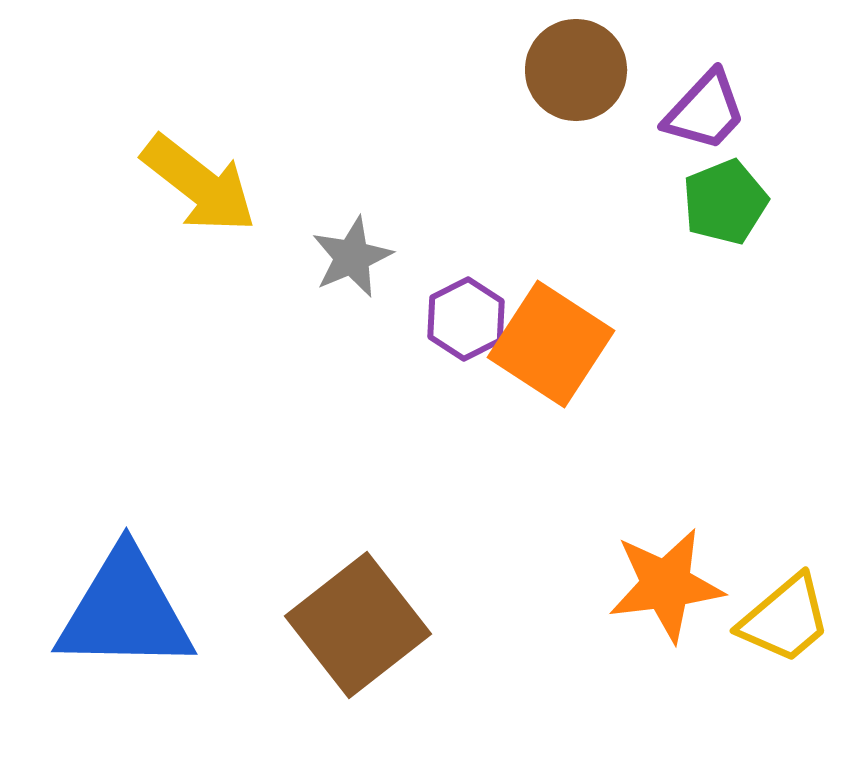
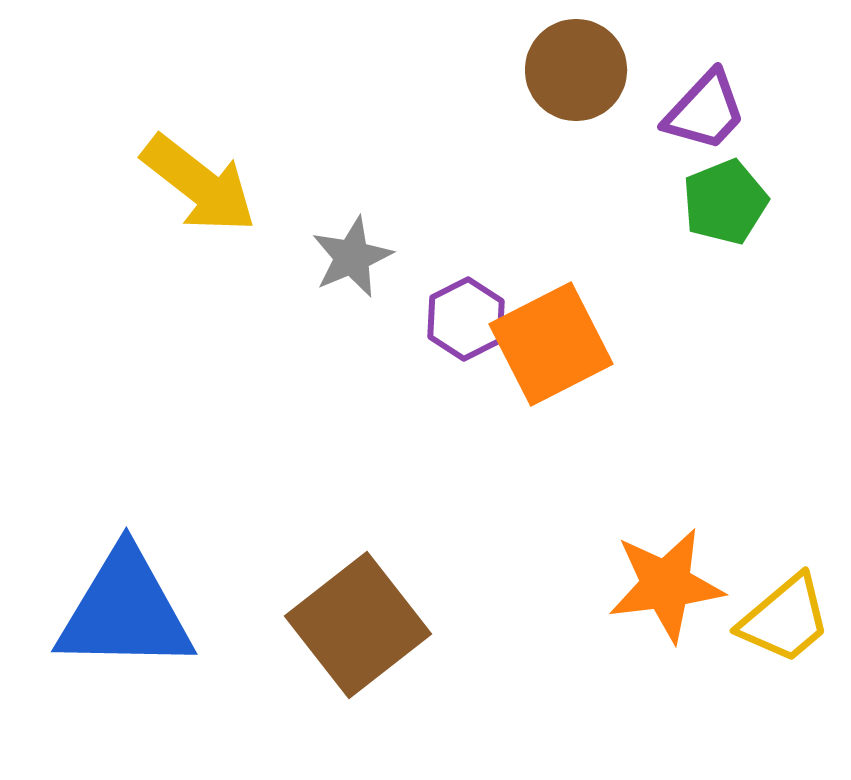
orange square: rotated 30 degrees clockwise
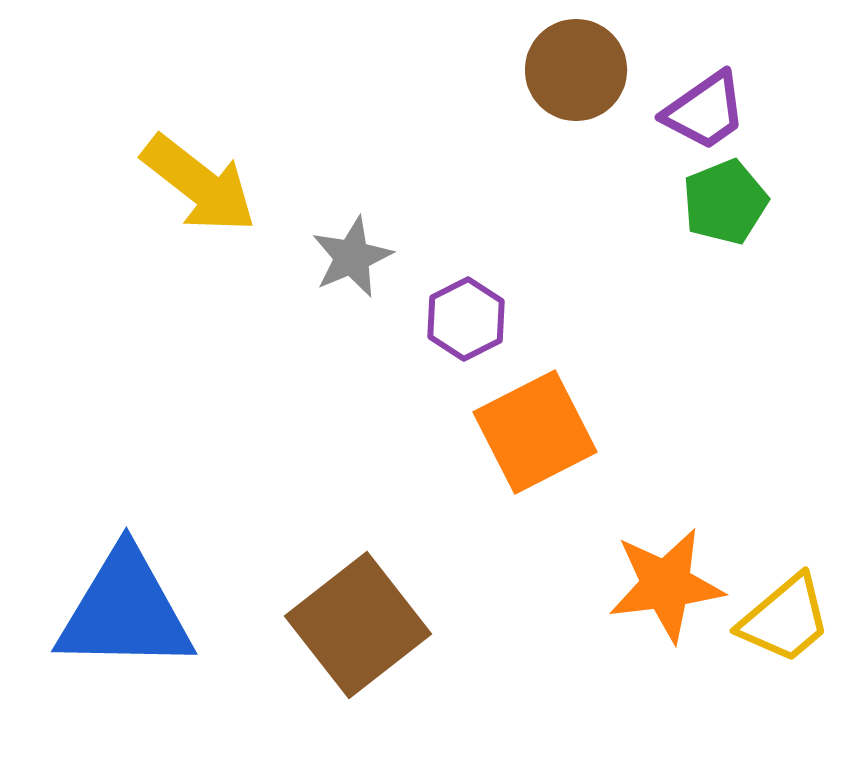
purple trapezoid: rotated 12 degrees clockwise
orange square: moved 16 px left, 88 px down
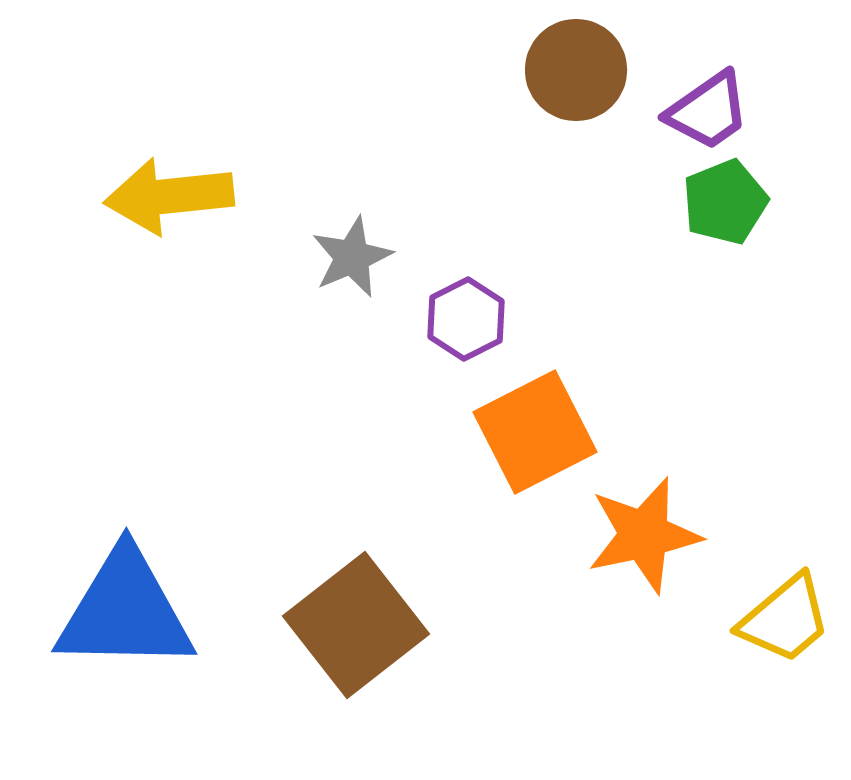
purple trapezoid: moved 3 px right
yellow arrow: moved 30 px left, 12 px down; rotated 136 degrees clockwise
orange star: moved 22 px left, 50 px up; rotated 5 degrees counterclockwise
brown square: moved 2 px left
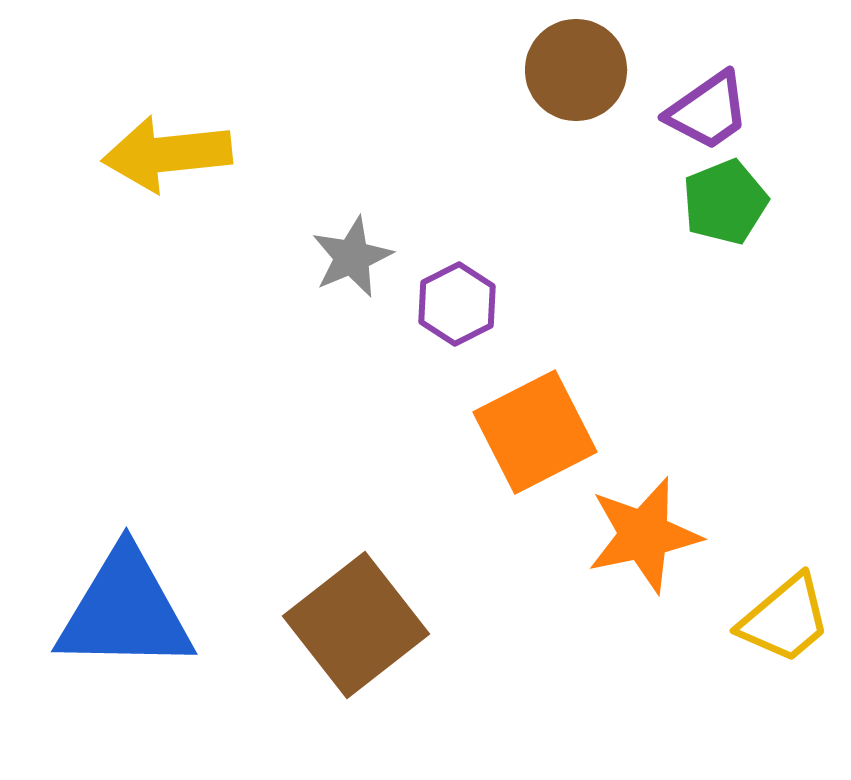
yellow arrow: moved 2 px left, 42 px up
purple hexagon: moved 9 px left, 15 px up
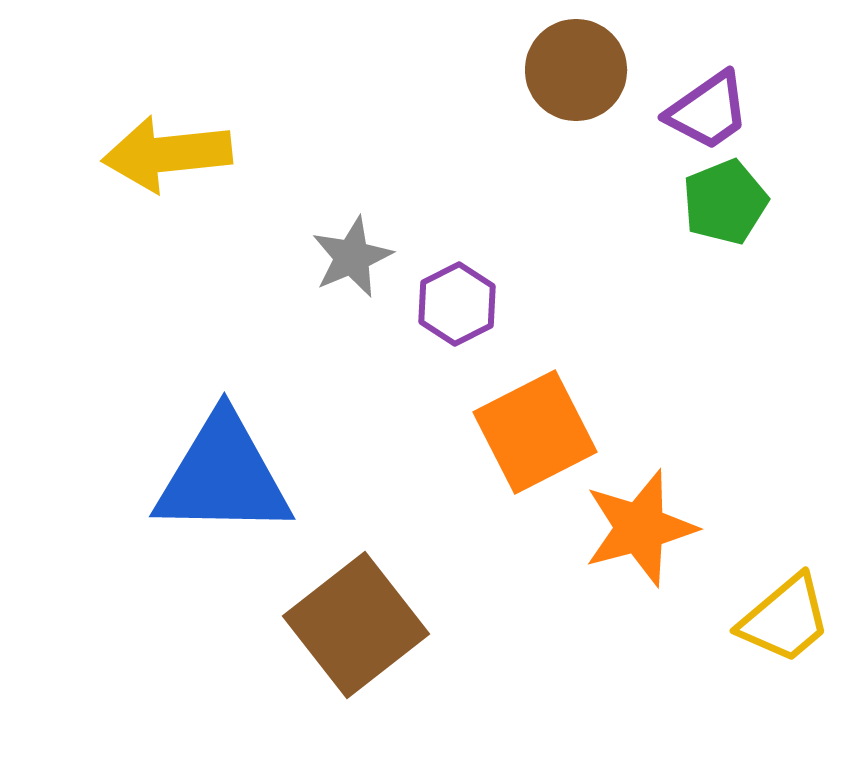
orange star: moved 4 px left, 7 px up; rotated 3 degrees counterclockwise
blue triangle: moved 98 px right, 135 px up
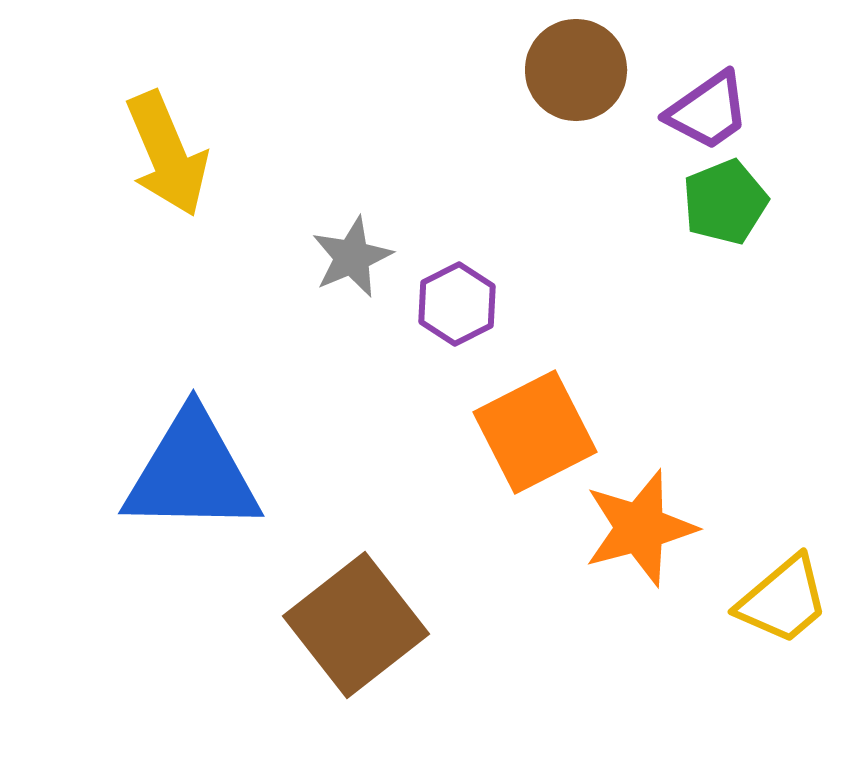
yellow arrow: rotated 107 degrees counterclockwise
blue triangle: moved 31 px left, 3 px up
yellow trapezoid: moved 2 px left, 19 px up
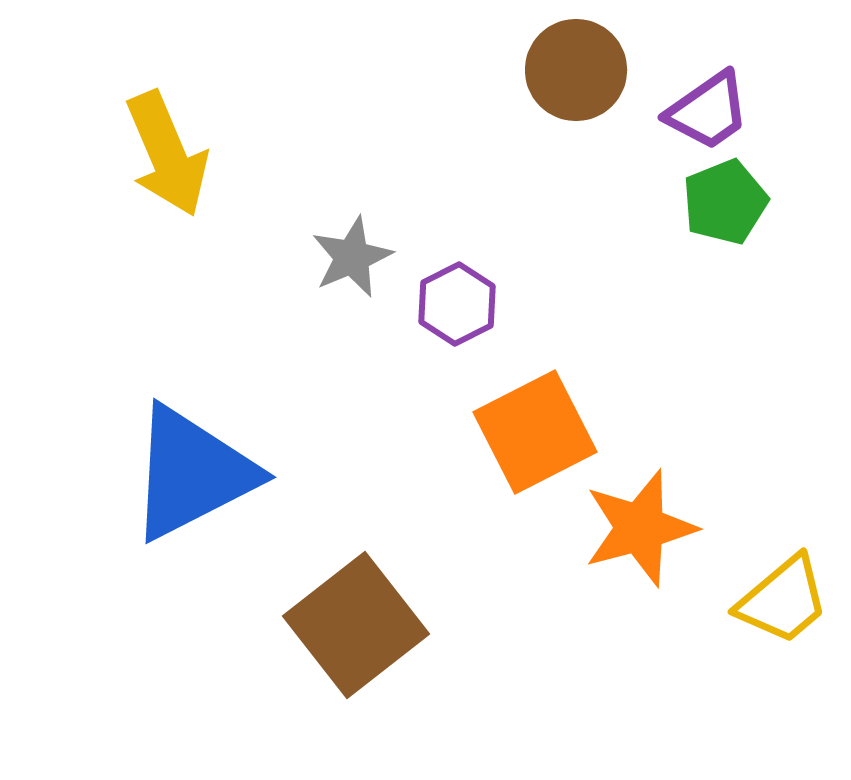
blue triangle: rotated 28 degrees counterclockwise
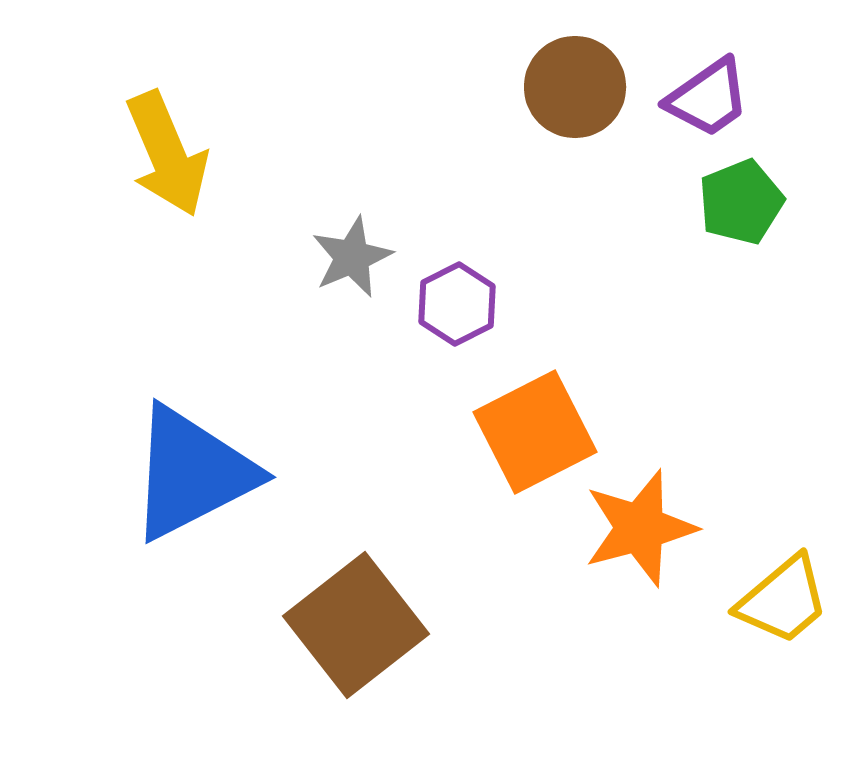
brown circle: moved 1 px left, 17 px down
purple trapezoid: moved 13 px up
green pentagon: moved 16 px right
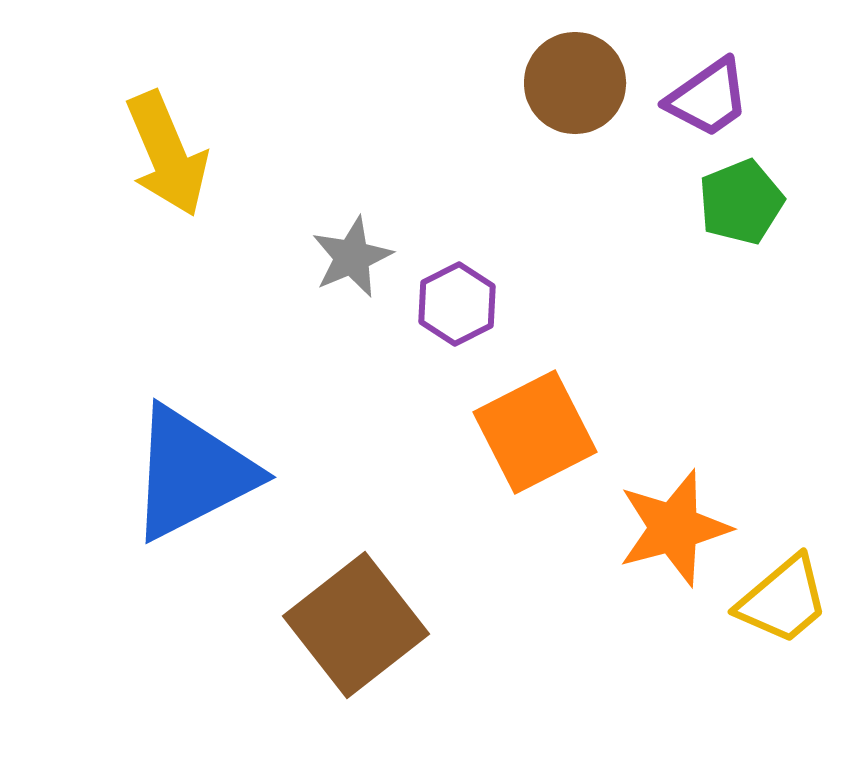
brown circle: moved 4 px up
orange star: moved 34 px right
